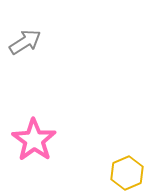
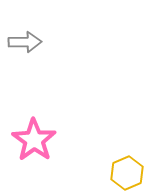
gray arrow: rotated 32 degrees clockwise
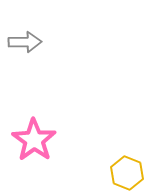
yellow hexagon: rotated 16 degrees counterclockwise
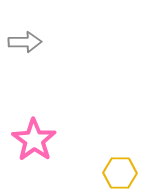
yellow hexagon: moved 7 px left; rotated 20 degrees counterclockwise
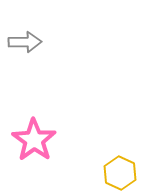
yellow hexagon: rotated 24 degrees clockwise
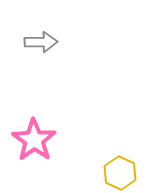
gray arrow: moved 16 px right
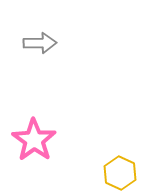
gray arrow: moved 1 px left, 1 px down
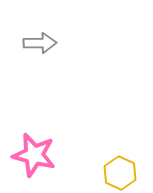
pink star: moved 15 px down; rotated 21 degrees counterclockwise
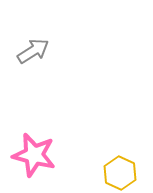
gray arrow: moved 7 px left, 8 px down; rotated 32 degrees counterclockwise
